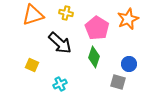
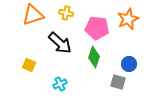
pink pentagon: rotated 25 degrees counterclockwise
yellow square: moved 3 px left
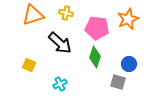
green diamond: moved 1 px right
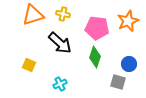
yellow cross: moved 3 px left, 1 px down
orange star: moved 2 px down
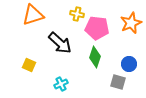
yellow cross: moved 14 px right
orange star: moved 3 px right, 2 px down
cyan cross: moved 1 px right
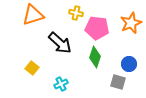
yellow cross: moved 1 px left, 1 px up
yellow square: moved 3 px right, 3 px down; rotated 16 degrees clockwise
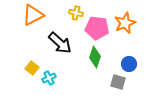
orange triangle: rotated 10 degrees counterclockwise
orange star: moved 6 px left
cyan cross: moved 12 px left, 6 px up
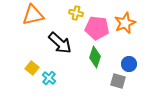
orange triangle: rotated 15 degrees clockwise
cyan cross: rotated 24 degrees counterclockwise
gray square: moved 1 px up
